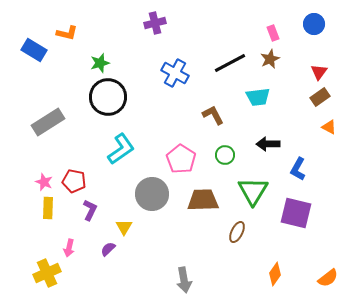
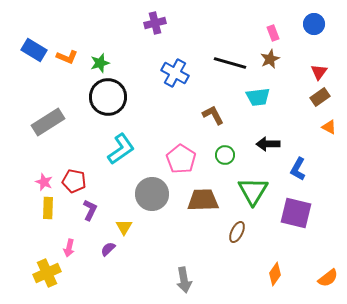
orange L-shape: moved 24 px down; rotated 10 degrees clockwise
black line: rotated 44 degrees clockwise
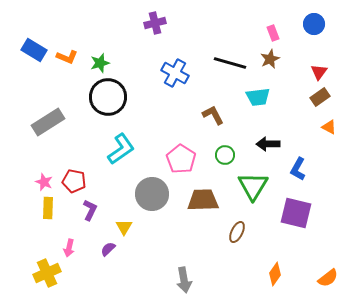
green triangle: moved 5 px up
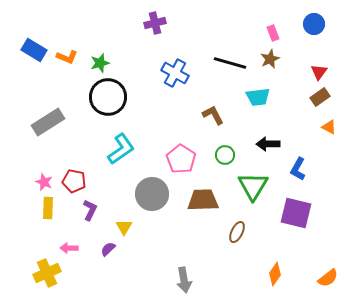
pink arrow: rotated 78 degrees clockwise
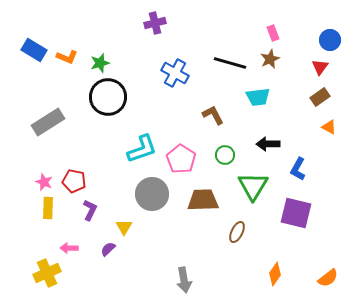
blue circle: moved 16 px right, 16 px down
red triangle: moved 1 px right, 5 px up
cyan L-shape: moved 21 px right; rotated 16 degrees clockwise
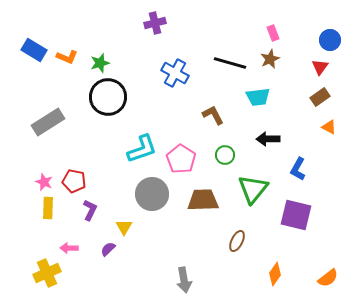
black arrow: moved 5 px up
green triangle: moved 3 px down; rotated 8 degrees clockwise
purple square: moved 2 px down
brown ellipse: moved 9 px down
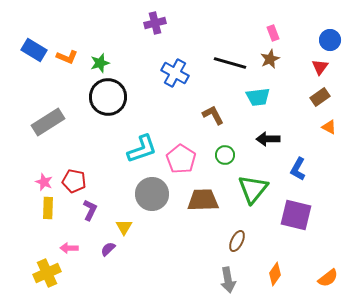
gray arrow: moved 44 px right
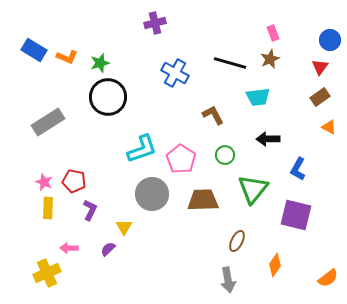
orange diamond: moved 9 px up
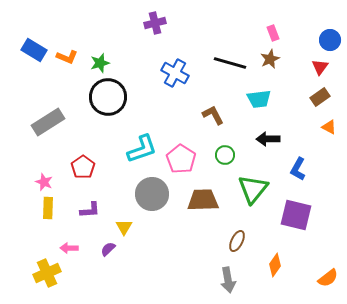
cyan trapezoid: moved 1 px right, 2 px down
red pentagon: moved 9 px right, 14 px up; rotated 25 degrees clockwise
purple L-shape: rotated 60 degrees clockwise
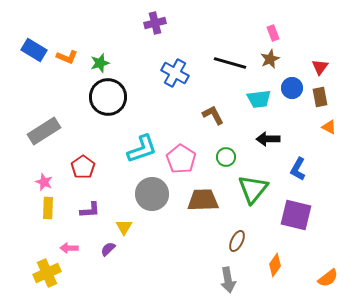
blue circle: moved 38 px left, 48 px down
brown rectangle: rotated 66 degrees counterclockwise
gray rectangle: moved 4 px left, 9 px down
green circle: moved 1 px right, 2 px down
